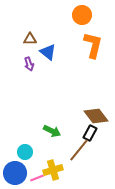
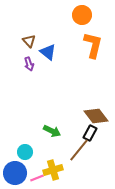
brown triangle: moved 1 px left, 2 px down; rotated 48 degrees clockwise
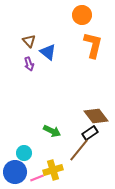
black rectangle: rotated 28 degrees clockwise
cyan circle: moved 1 px left, 1 px down
blue circle: moved 1 px up
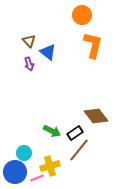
black rectangle: moved 15 px left
yellow cross: moved 3 px left, 4 px up
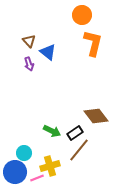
orange L-shape: moved 2 px up
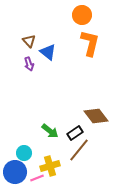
orange L-shape: moved 3 px left
green arrow: moved 2 px left; rotated 12 degrees clockwise
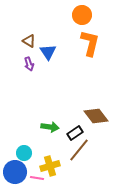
brown triangle: rotated 16 degrees counterclockwise
blue triangle: rotated 18 degrees clockwise
green arrow: moved 4 px up; rotated 30 degrees counterclockwise
pink line: rotated 32 degrees clockwise
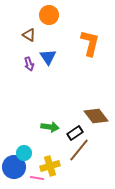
orange circle: moved 33 px left
brown triangle: moved 6 px up
blue triangle: moved 5 px down
blue circle: moved 1 px left, 5 px up
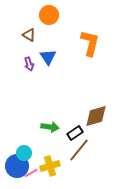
brown diamond: rotated 70 degrees counterclockwise
blue circle: moved 3 px right, 1 px up
pink line: moved 6 px left, 5 px up; rotated 40 degrees counterclockwise
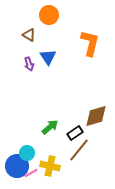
green arrow: rotated 48 degrees counterclockwise
cyan circle: moved 3 px right
yellow cross: rotated 30 degrees clockwise
